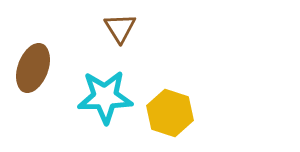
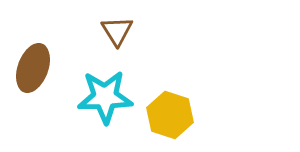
brown triangle: moved 3 px left, 3 px down
yellow hexagon: moved 2 px down
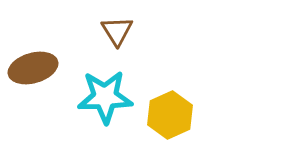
brown ellipse: rotated 54 degrees clockwise
yellow hexagon: rotated 18 degrees clockwise
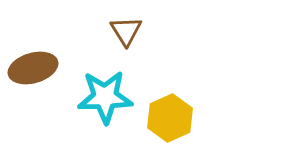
brown triangle: moved 9 px right
yellow hexagon: moved 3 px down
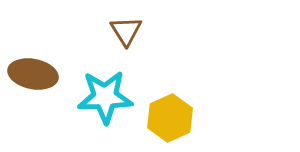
brown ellipse: moved 6 px down; rotated 27 degrees clockwise
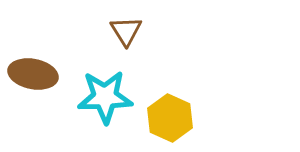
yellow hexagon: rotated 12 degrees counterclockwise
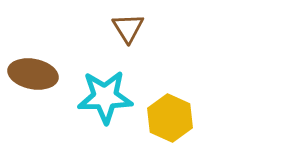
brown triangle: moved 2 px right, 3 px up
